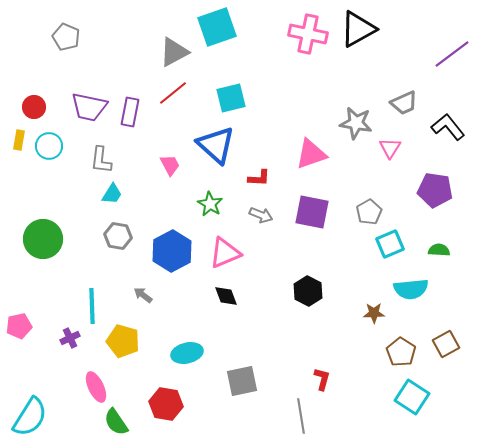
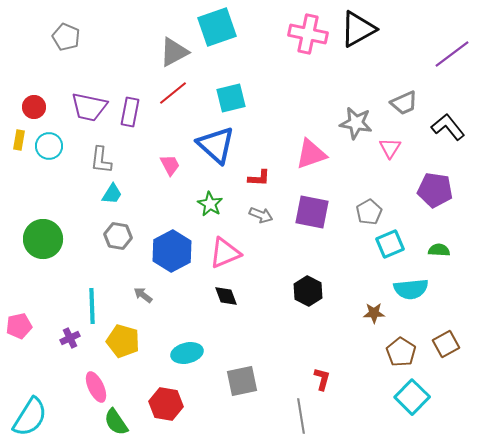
cyan square at (412, 397): rotated 12 degrees clockwise
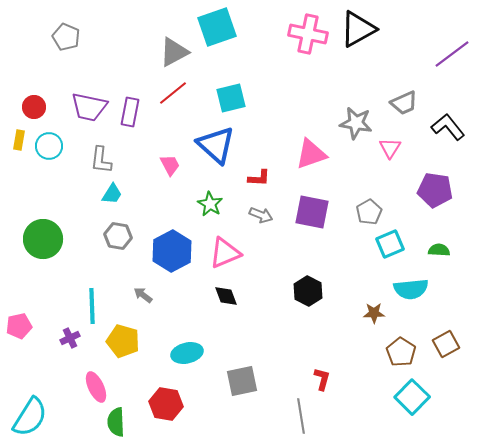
green semicircle at (116, 422): rotated 32 degrees clockwise
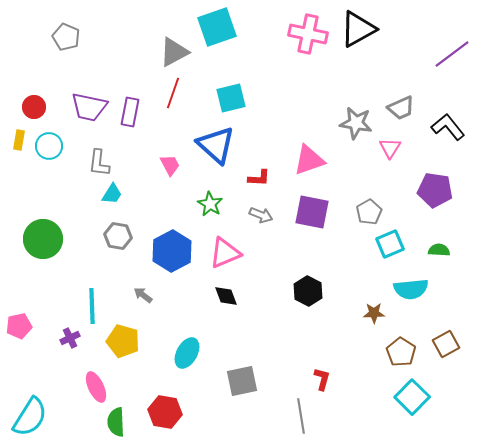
red line at (173, 93): rotated 32 degrees counterclockwise
gray trapezoid at (404, 103): moved 3 px left, 5 px down
pink triangle at (311, 154): moved 2 px left, 6 px down
gray L-shape at (101, 160): moved 2 px left, 3 px down
cyan ellipse at (187, 353): rotated 48 degrees counterclockwise
red hexagon at (166, 404): moved 1 px left, 8 px down
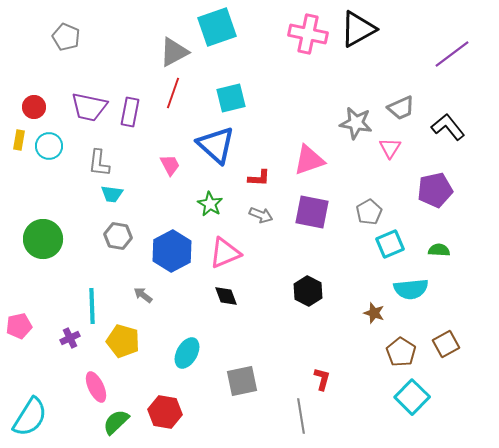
purple pentagon at (435, 190): rotated 20 degrees counterclockwise
cyan trapezoid at (112, 194): rotated 65 degrees clockwise
brown star at (374, 313): rotated 20 degrees clockwise
green semicircle at (116, 422): rotated 48 degrees clockwise
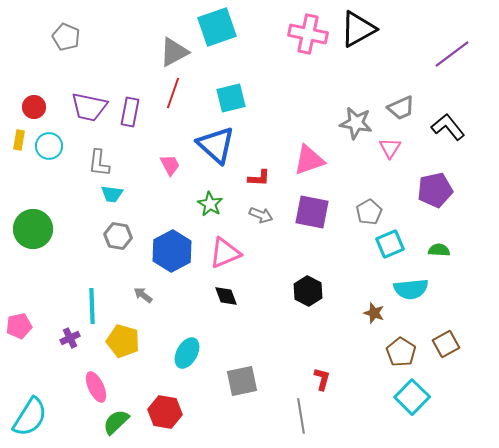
green circle at (43, 239): moved 10 px left, 10 px up
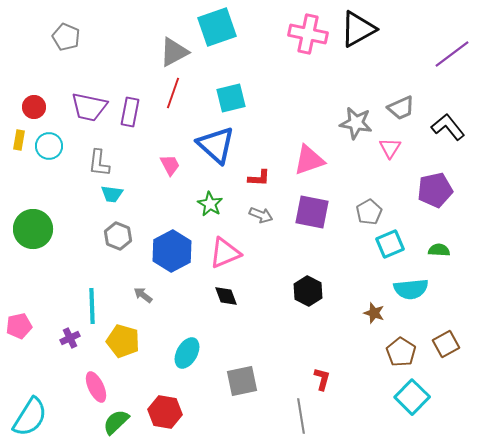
gray hexagon at (118, 236): rotated 12 degrees clockwise
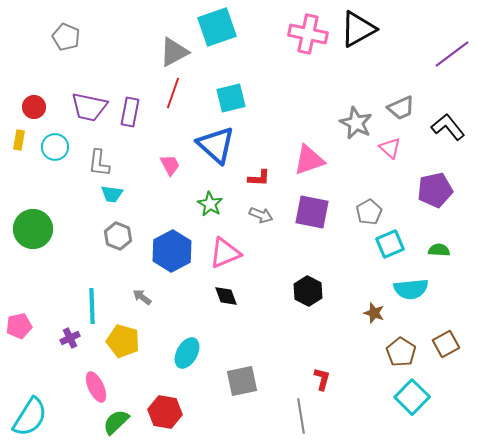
gray star at (356, 123): rotated 16 degrees clockwise
cyan circle at (49, 146): moved 6 px right, 1 px down
pink triangle at (390, 148): rotated 20 degrees counterclockwise
gray arrow at (143, 295): moved 1 px left, 2 px down
